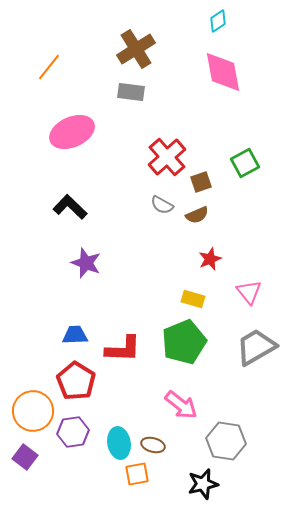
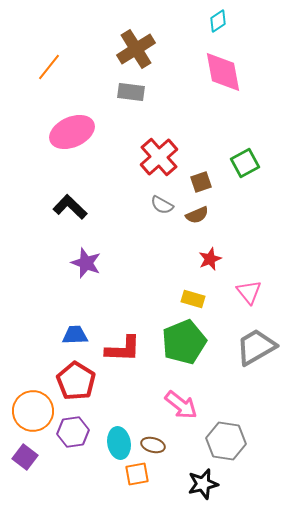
red cross: moved 8 px left
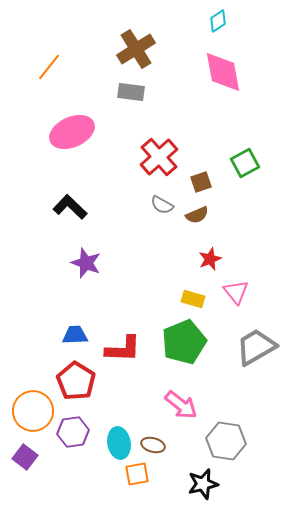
pink triangle: moved 13 px left
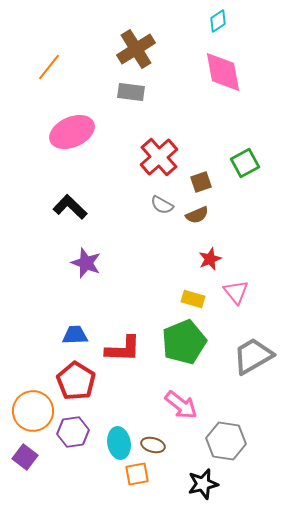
gray trapezoid: moved 3 px left, 9 px down
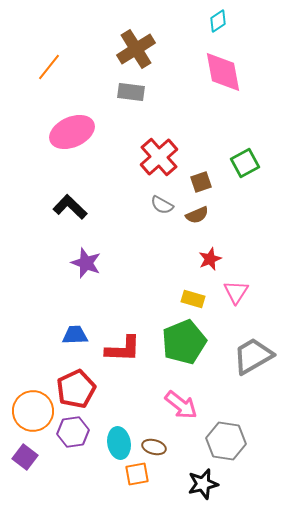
pink triangle: rotated 12 degrees clockwise
red pentagon: moved 8 px down; rotated 15 degrees clockwise
brown ellipse: moved 1 px right, 2 px down
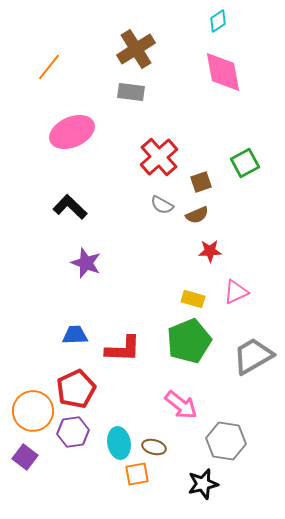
red star: moved 8 px up; rotated 20 degrees clockwise
pink triangle: rotated 32 degrees clockwise
green pentagon: moved 5 px right, 1 px up
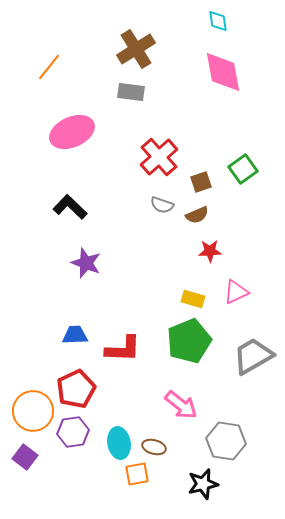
cyan diamond: rotated 65 degrees counterclockwise
green square: moved 2 px left, 6 px down; rotated 8 degrees counterclockwise
gray semicircle: rotated 10 degrees counterclockwise
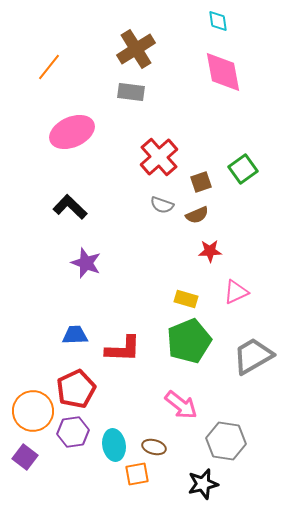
yellow rectangle: moved 7 px left
cyan ellipse: moved 5 px left, 2 px down
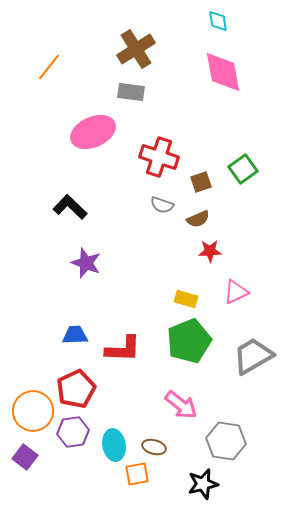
pink ellipse: moved 21 px right
red cross: rotated 30 degrees counterclockwise
brown semicircle: moved 1 px right, 4 px down
